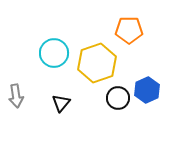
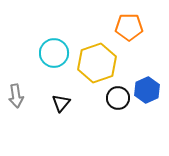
orange pentagon: moved 3 px up
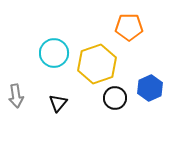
yellow hexagon: moved 1 px down
blue hexagon: moved 3 px right, 2 px up
black circle: moved 3 px left
black triangle: moved 3 px left
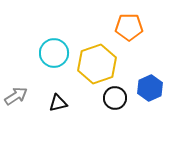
gray arrow: rotated 115 degrees counterclockwise
black triangle: rotated 36 degrees clockwise
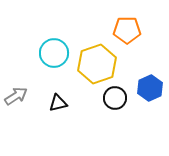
orange pentagon: moved 2 px left, 3 px down
